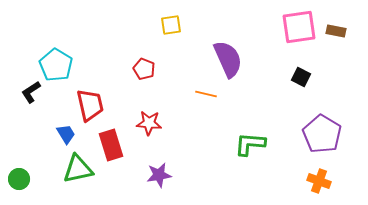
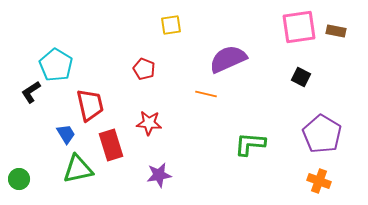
purple semicircle: rotated 90 degrees counterclockwise
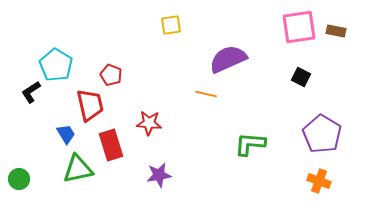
red pentagon: moved 33 px left, 6 px down
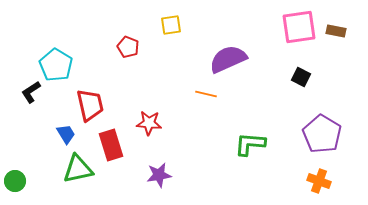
red pentagon: moved 17 px right, 28 px up
green circle: moved 4 px left, 2 px down
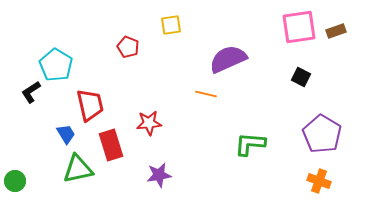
brown rectangle: rotated 30 degrees counterclockwise
red star: rotated 10 degrees counterclockwise
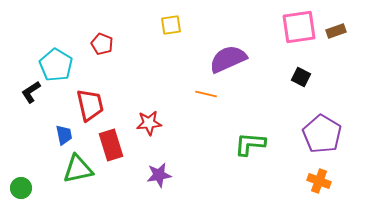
red pentagon: moved 26 px left, 3 px up
blue trapezoid: moved 2 px left, 1 px down; rotated 20 degrees clockwise
green circle: moved 6 px right, 7 px down
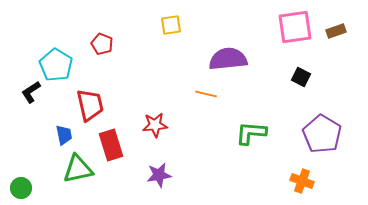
pink square: moved 4 px left
purple semicircle: rotated 18 degrees clockwise
red star: moved 6 px right, 2 px down
green L-shape: moved 1 px right, 11 px up
orange cross: moved 17 px left
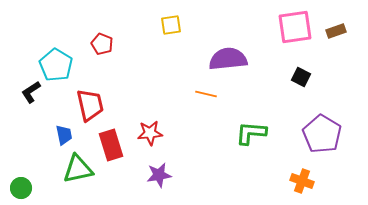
red star: moved 5 px left, 8 px down
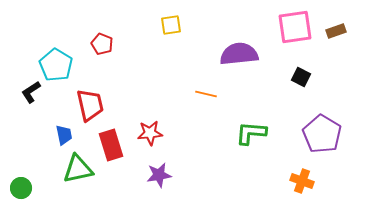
purple semicircle: moved 11 px right, 5 px up
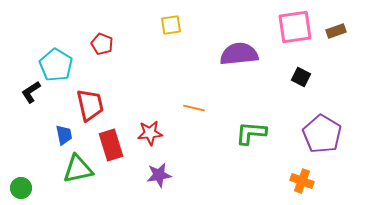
orange line: moved 12 px left, 14 px down
